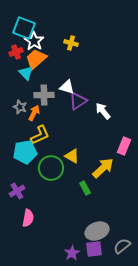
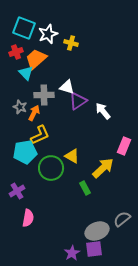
white star: moved 14 px right, 7 px up; rotated 18 degrees clockwise
gray semicircle: moved 27 px up
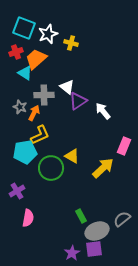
cyan triangle: moved 1 px left; rotated 14 degrees counterclockwise
white triangle: rotated 21 degrees clockwise
green rectangle: moved 4 px left, 28 px down
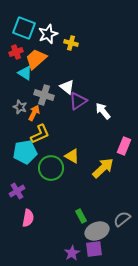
gray cross: rotated 18 degrees clockwise
yellow L-shape: moved 1 px up
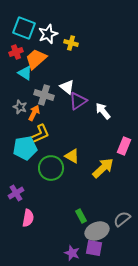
cyan pentagon: moved 4 px up
purple cross: moved 1 px left, 2 px down
purple square: moved 1 px up; rotated 18 degrees clockwise
purple star: rotated 21 degrees counterclockwise
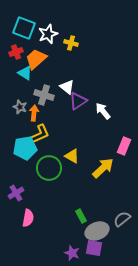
orange arrow: rotated 21 degrees counterclockwise
green circle: moved 2 px left
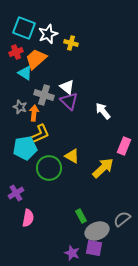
purple triangle: moved 9 px left; rotated 42 degrees counterclockwise
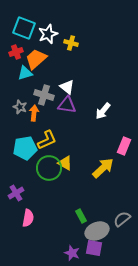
cyan triangle: rotated 49 degrees counterclockwise
purple triangle: moved 2 px left, 4 px down; rotated 36 degrees counterclockwise
white arrow: rotated 102 degrees counterclockwise
yellow L-shape: moved 7 px right, 6 px down
yellow triangle: moved 7 px left, 7 px down
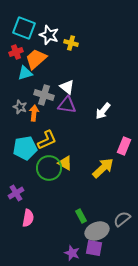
white star: moved 1 px right, 1 px down; rotated 30 degrees counterclockwise
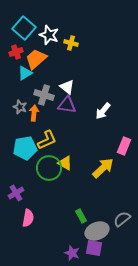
cyan square: rotated 20 degrees clockwise
cyan triangle: rotated 14 degrees counterclockwise
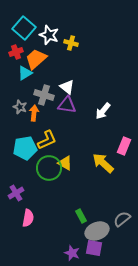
yellow arrow: moved 5 px up; rotated 95 degrees counterclockwise
